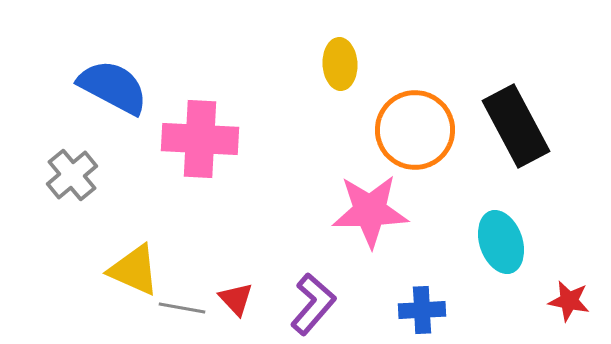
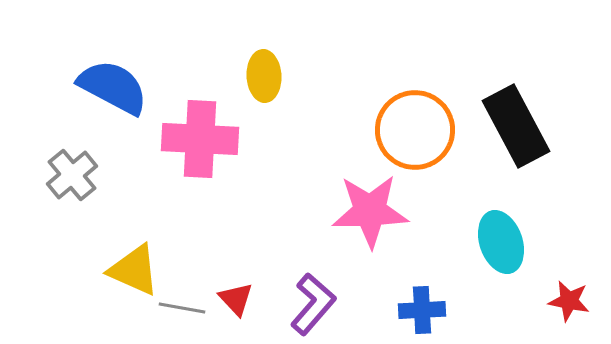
yellow ellipse: moved 76 px left, 12 px down
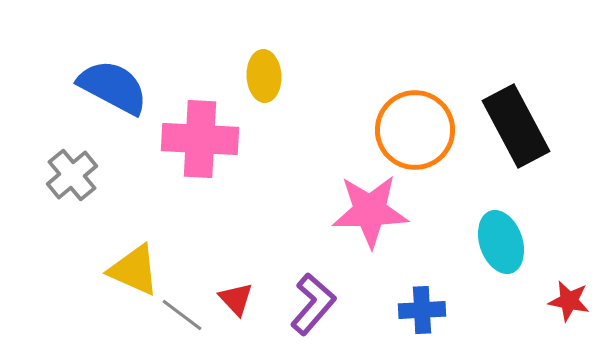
gray line: moved 7 px down; rotated 27 degrees clockwise
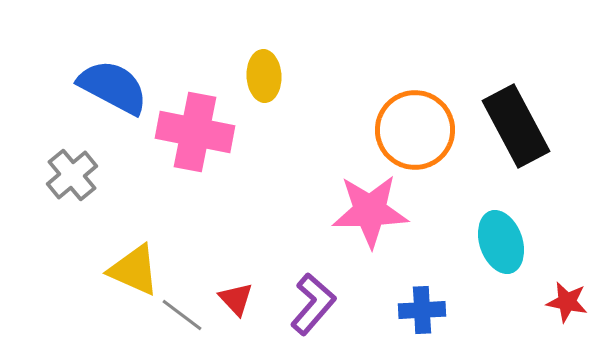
pink cross: moved 5 px left, 7 px up; rotated 8 degrees clockwise
red star: moved 2 px left, 1 px down
